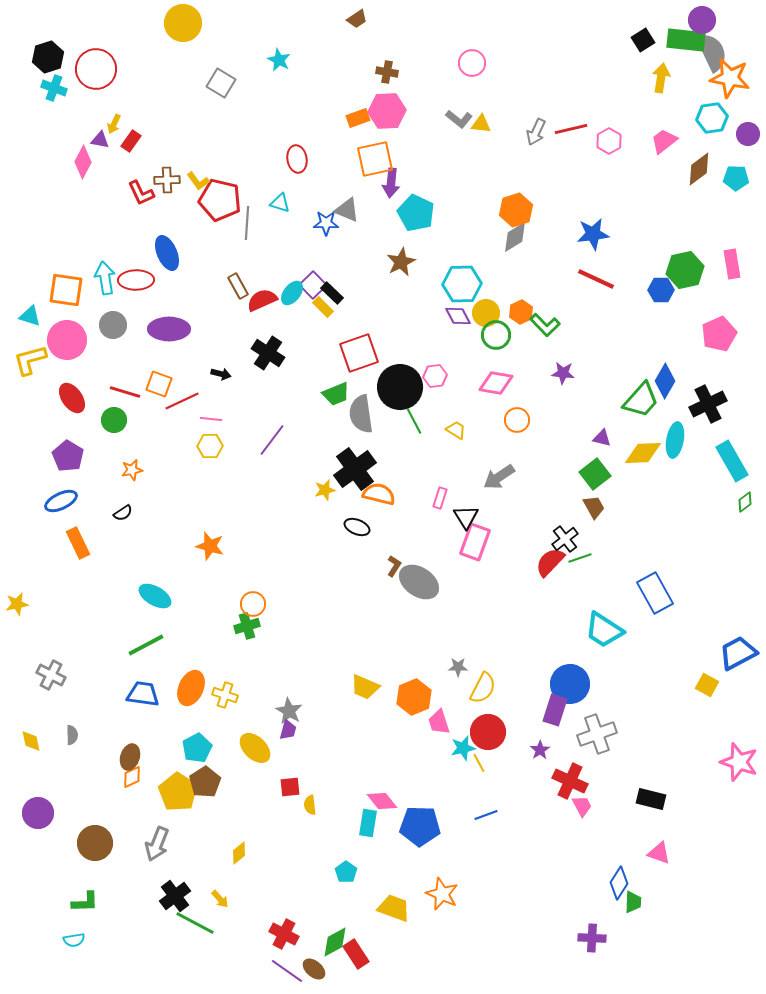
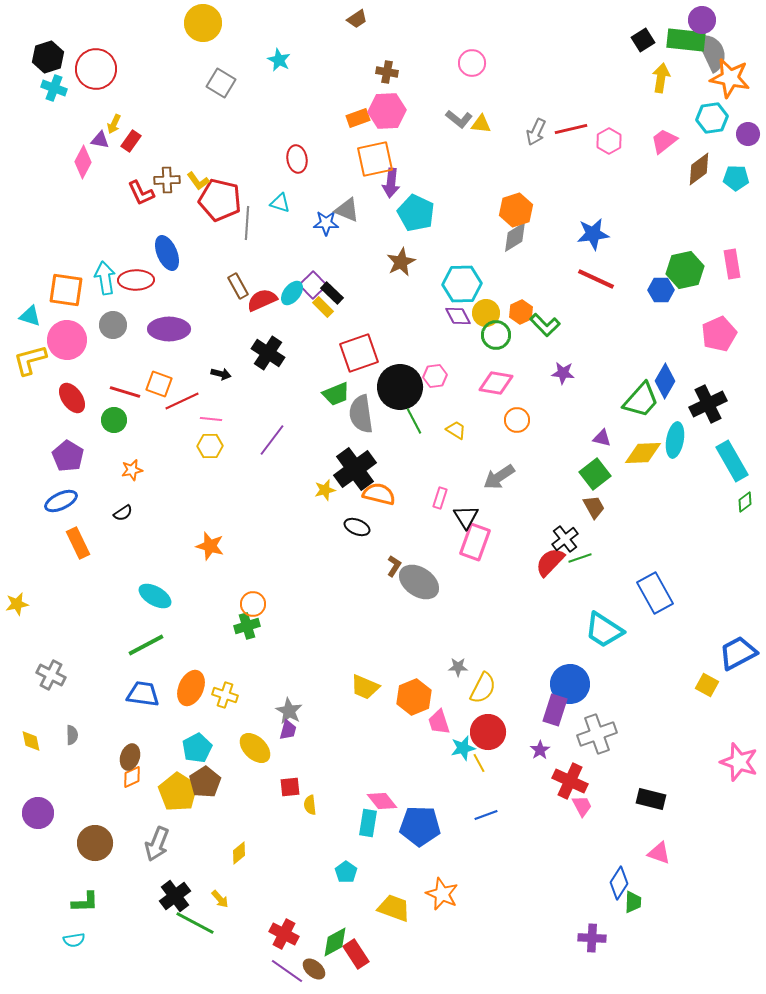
yellow circle at (183, 23): moved 20 px right
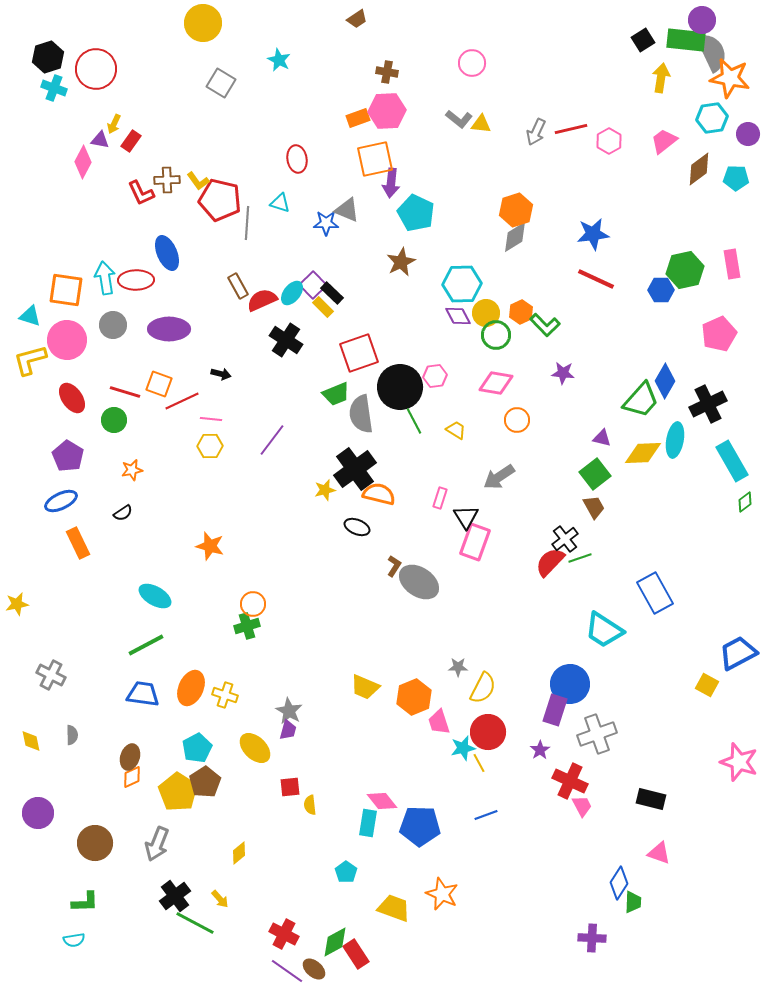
black cross at (268, 353): moved 18 px right, 13 px up
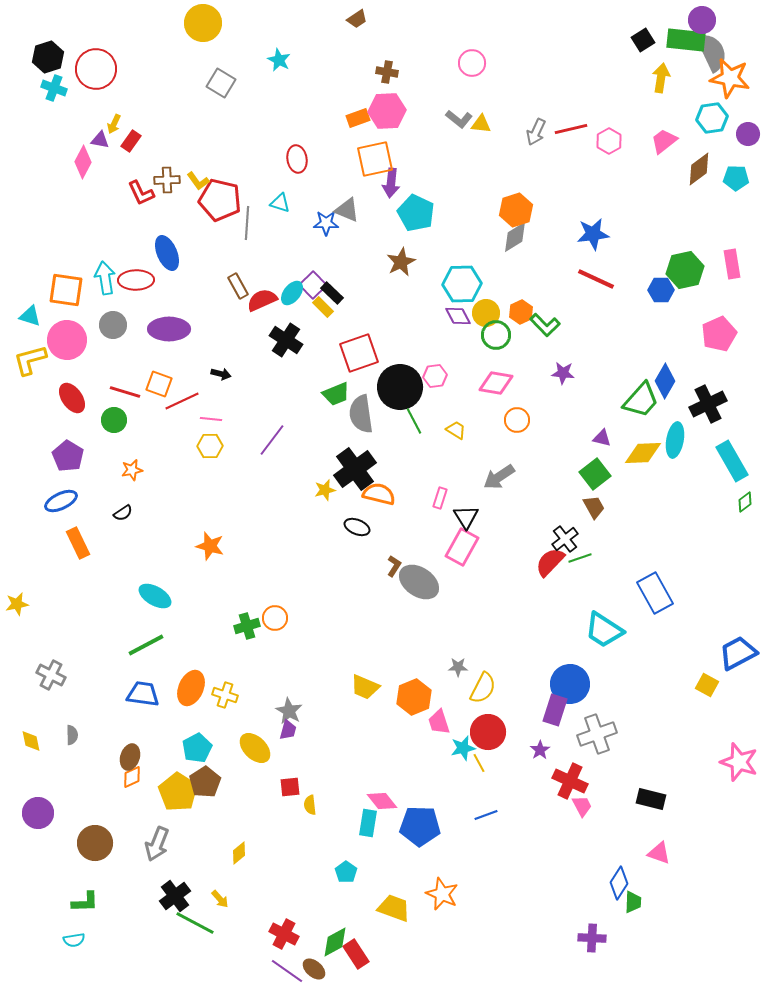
pink rectangle at (475, 542): moved 13 px left, 5 px down; rotated 9 degrees clockwise
orange circle at (253, 604): moved 22 px right, 14 px down
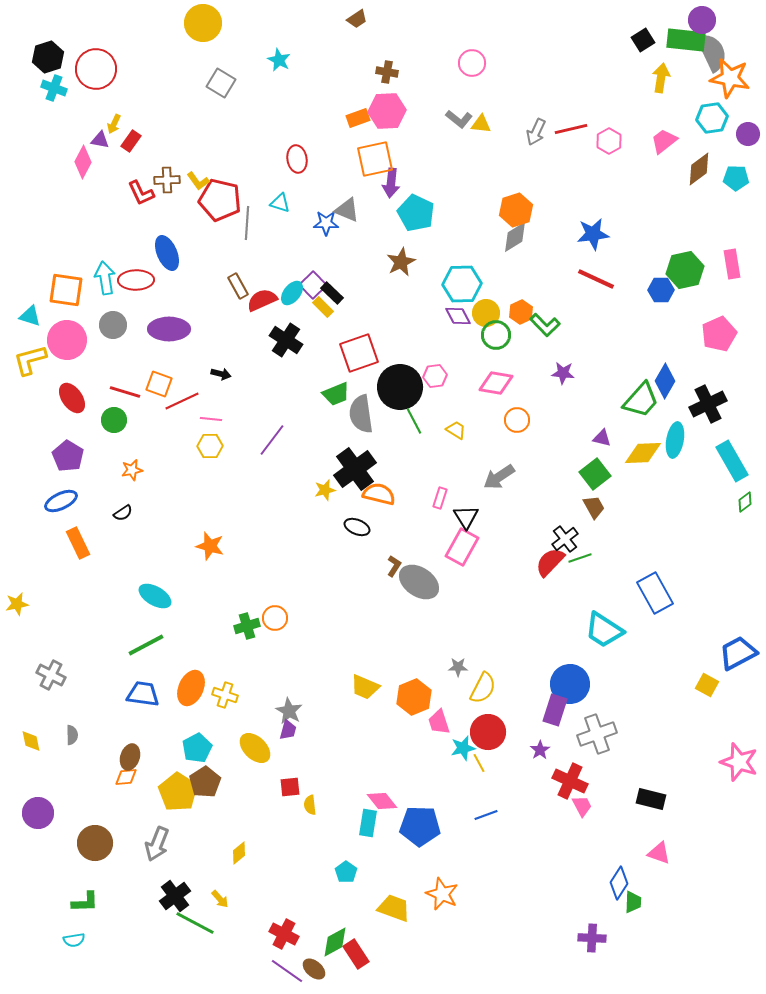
orange diamond at (132, 777): moved 6 px left; rotated 20 degrees clockwise
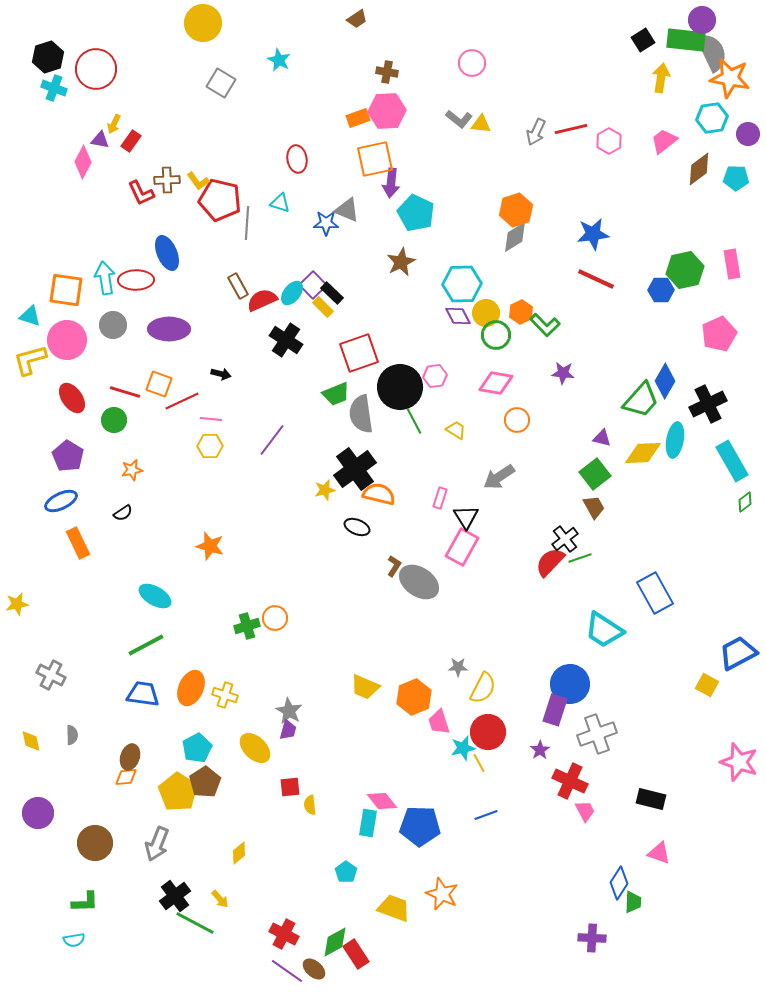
pink trapezoid at (582, 806): moved 3 px right, 5 px down
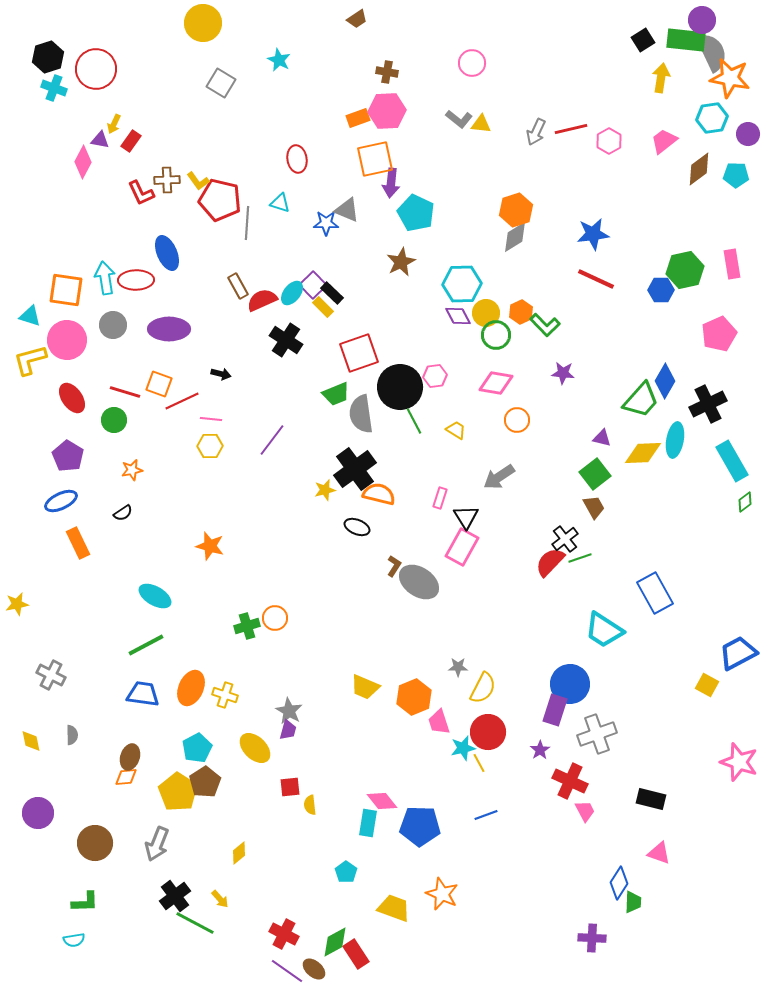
cyan pentagon at (736, 178): moved 3 px up
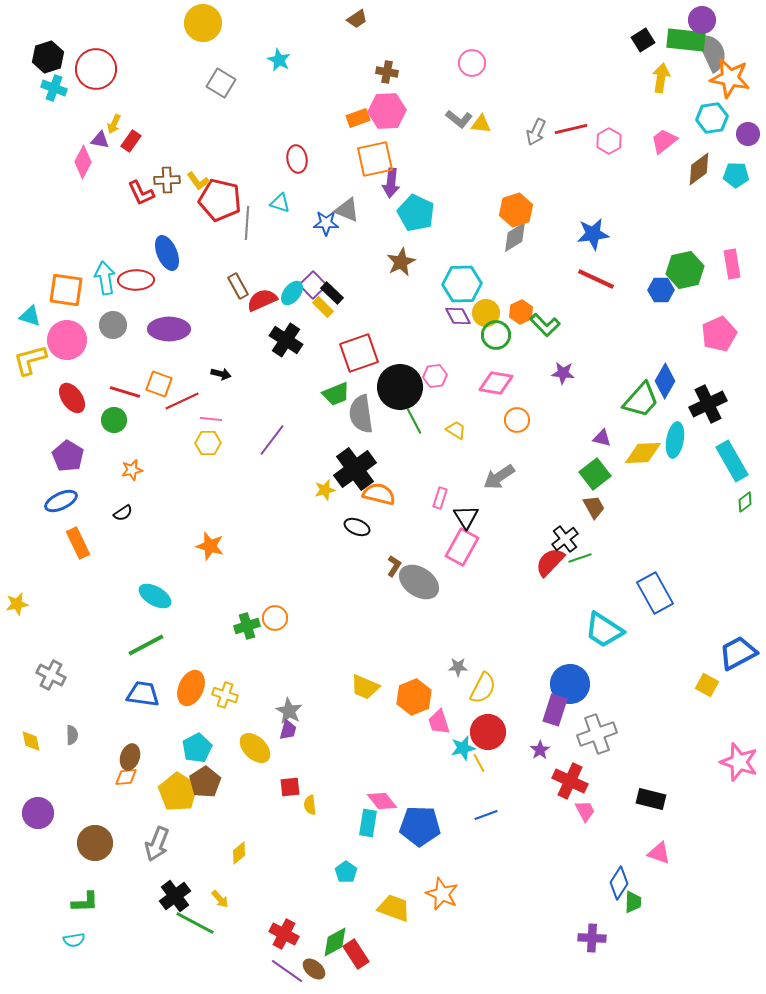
yellow hexagon at (210, 446): moved 2 px left, 3 px up
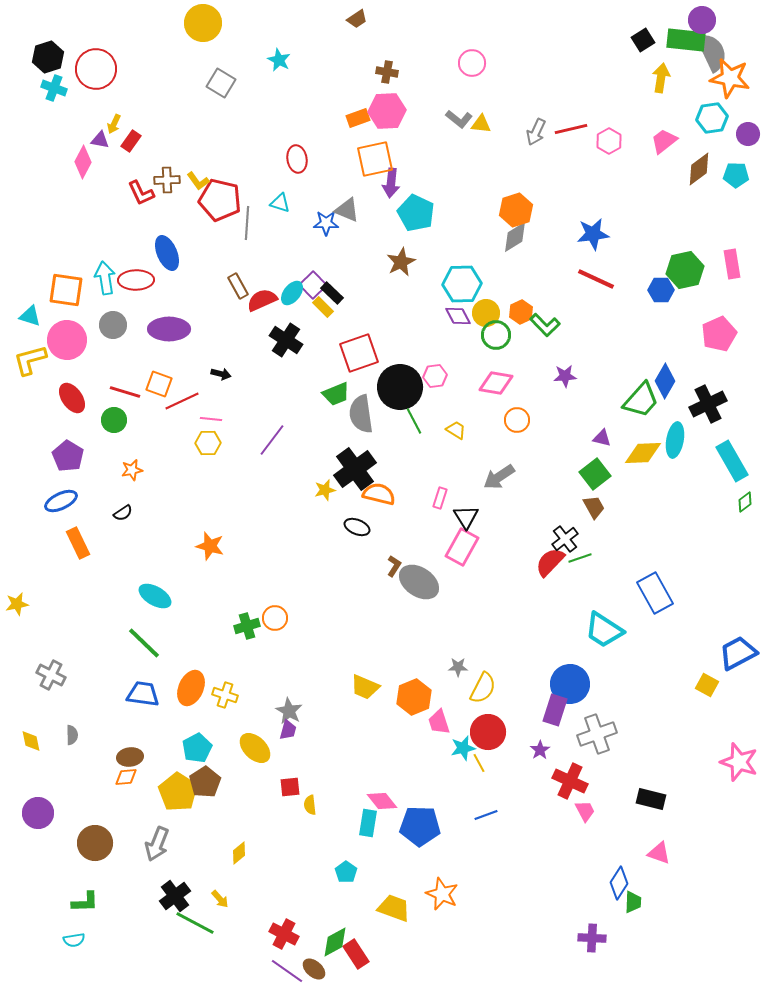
purple star at (563, 373): moved 2 px right, 3 px down; rotated 10 degrees counterclockwise
green line at (146, 645): moved 2 px left, 2 px up; rotated 72 degrees clockwise
brown ellipse at (130, 757): rotated 65 degrees clockwise
